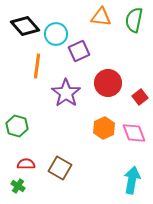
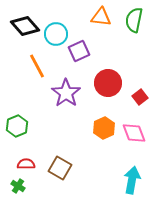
orange line: rotated 35 degrees counterclockwise
green hexagon: rotated 20 degrees clockwise
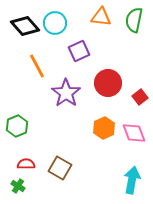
cyan circle: moved 1 px left, 11 px up
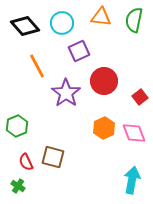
cyan circle: moved 7 px right
red circle: moved 4 px left, 2 px up
red semicircle: moved 2 px up; rotated 114 degrees counterclockwise
brown square: moved 7 px left, 11 px up; rotated 15 degrees counterclockwise
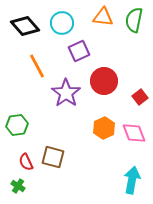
orange triangle: moved 2 px right
green hexagon: moved 1 px up; rotated 15 degrees clockwise
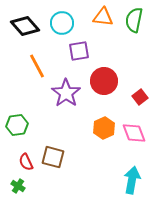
purple square: rotated 15 degrees clockwise
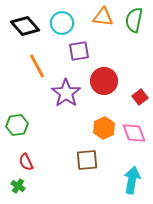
brown square: moved 34 px right, 3 px down; rotated 20 degrees counterclockwise
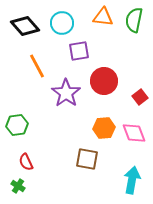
orange hexagon: rotated 20 degrees clockwise
brown square: moved 1 px up; rotated 15 degrees clockwise
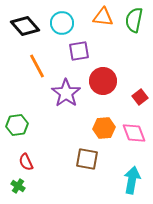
red circle: moved 1 px left
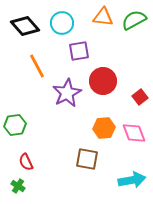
green semicircle: rotated 50 degrees clockwise
purple star: moved 1 px right; rotated 8 degrees clockwise
green hexagon: moved 2 px left
cyan arrow: rotated 68 degrees clockwise
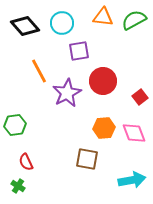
orange line: moved 2 px right, 5 px down
